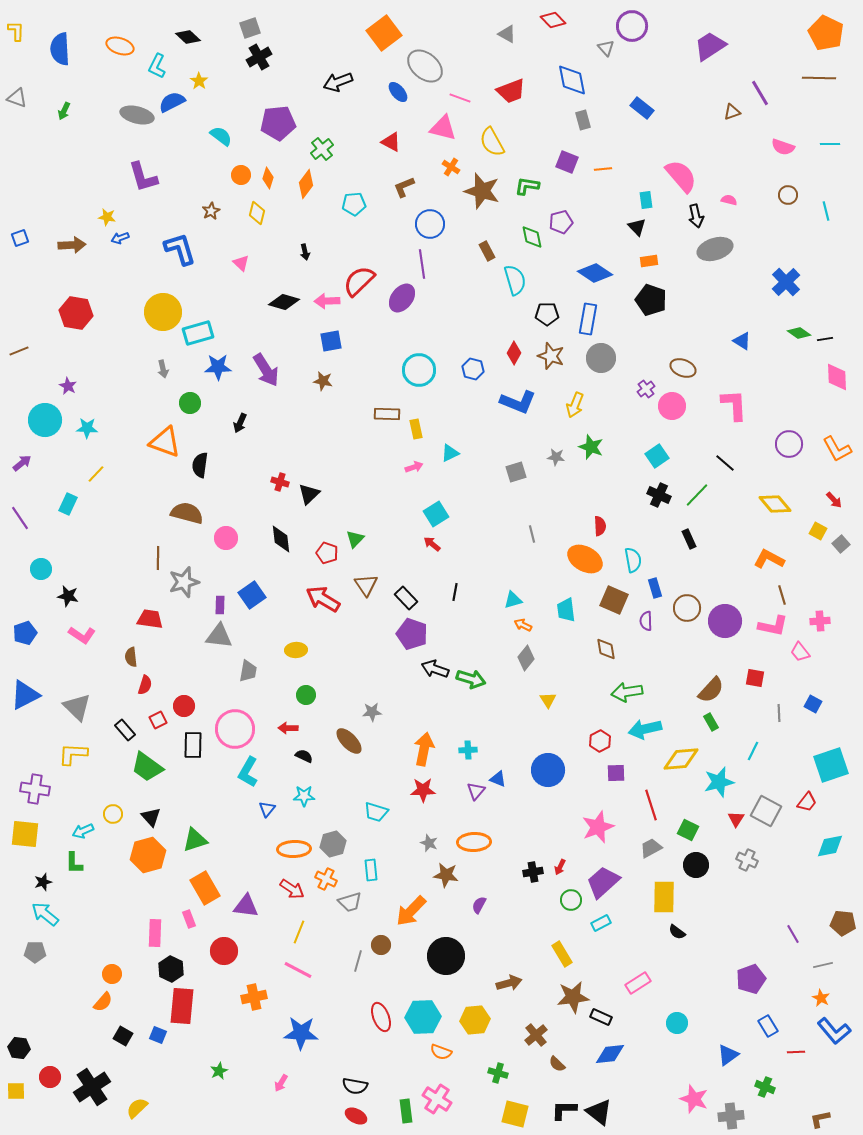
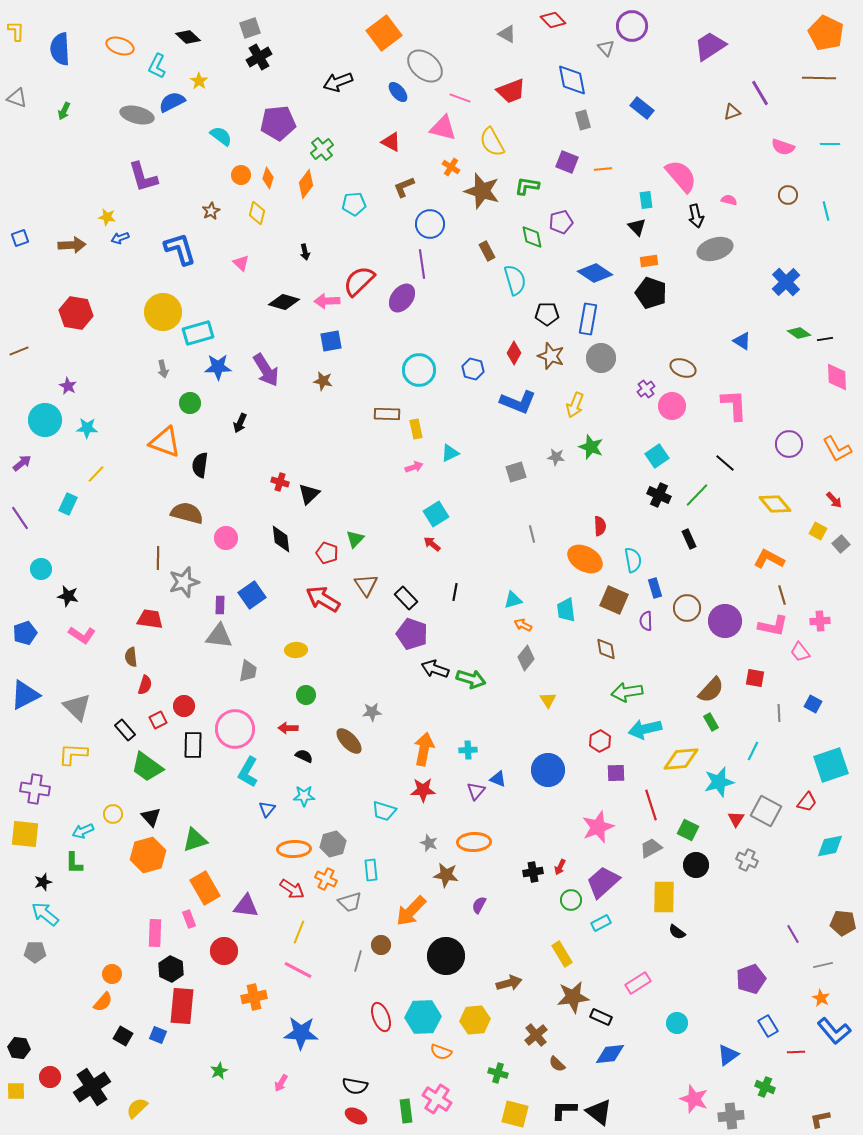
black pentagon at (651, 300): moved 7 px up
cyan trapezoid at (376, 812): moved 8 px right, 1 px up
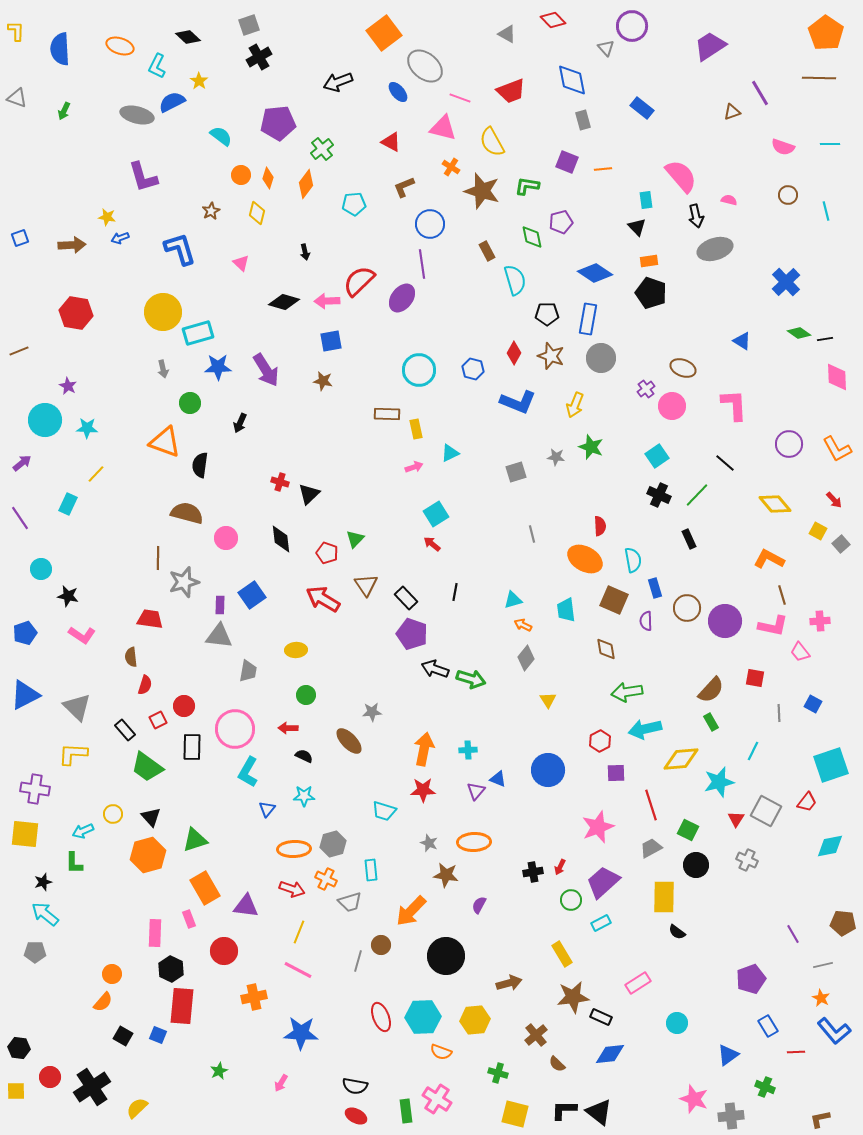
gray square at (250, 28): moved 1 px left, 3 px up
orange pentagon at (826, 33): rotated 8 degrees clockwise
black rectangle at (193, 745): moved 1 px left, 2 px down
red arrow at (292, 889): rotated 15 degrees counterclockwise
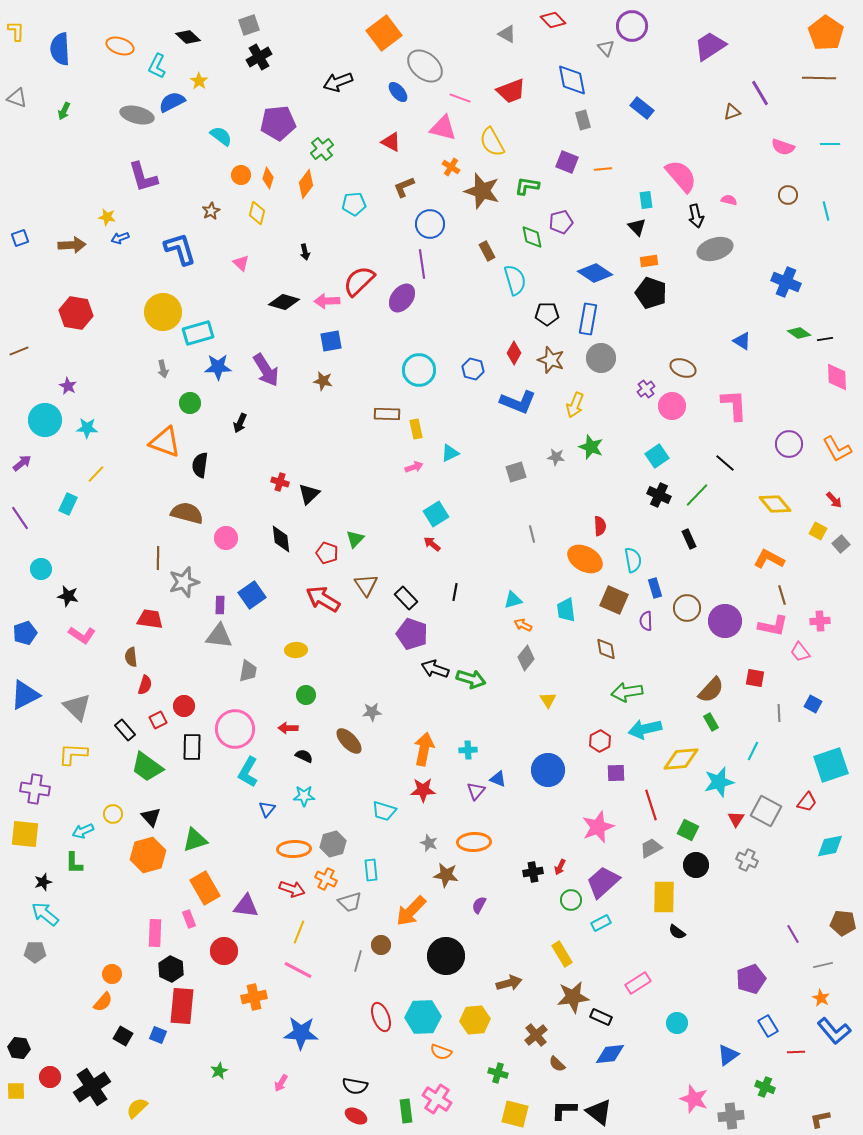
blue cross at (786, 282): rotated 24 degrees counterclockwise
brown star at (551, 356): moved 4 px down
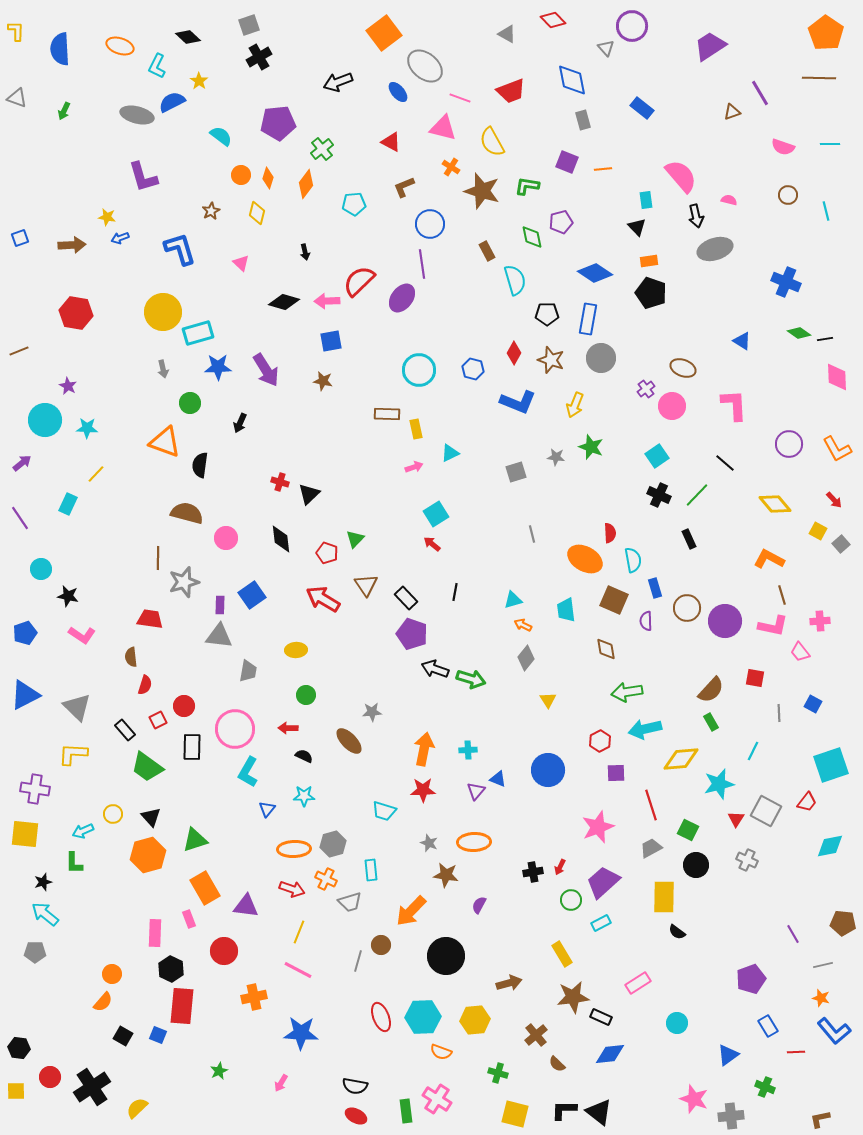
red semicircle at (600, 526): moved 10 px right, 7 px down
cyan star at (719, 782): moved 2 px down
orange star at (821, 998): rotated 12 degrees counterclockwise
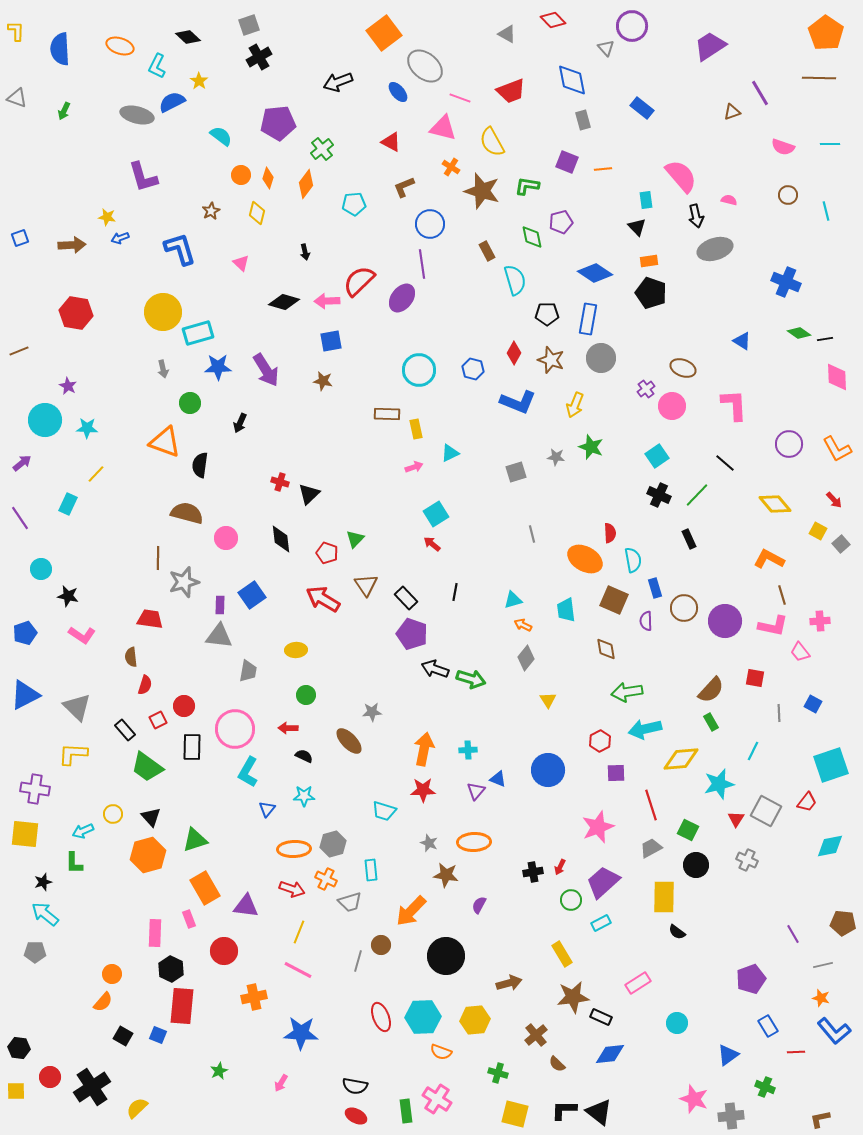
brown circle at (687, 608): moved 3 px left
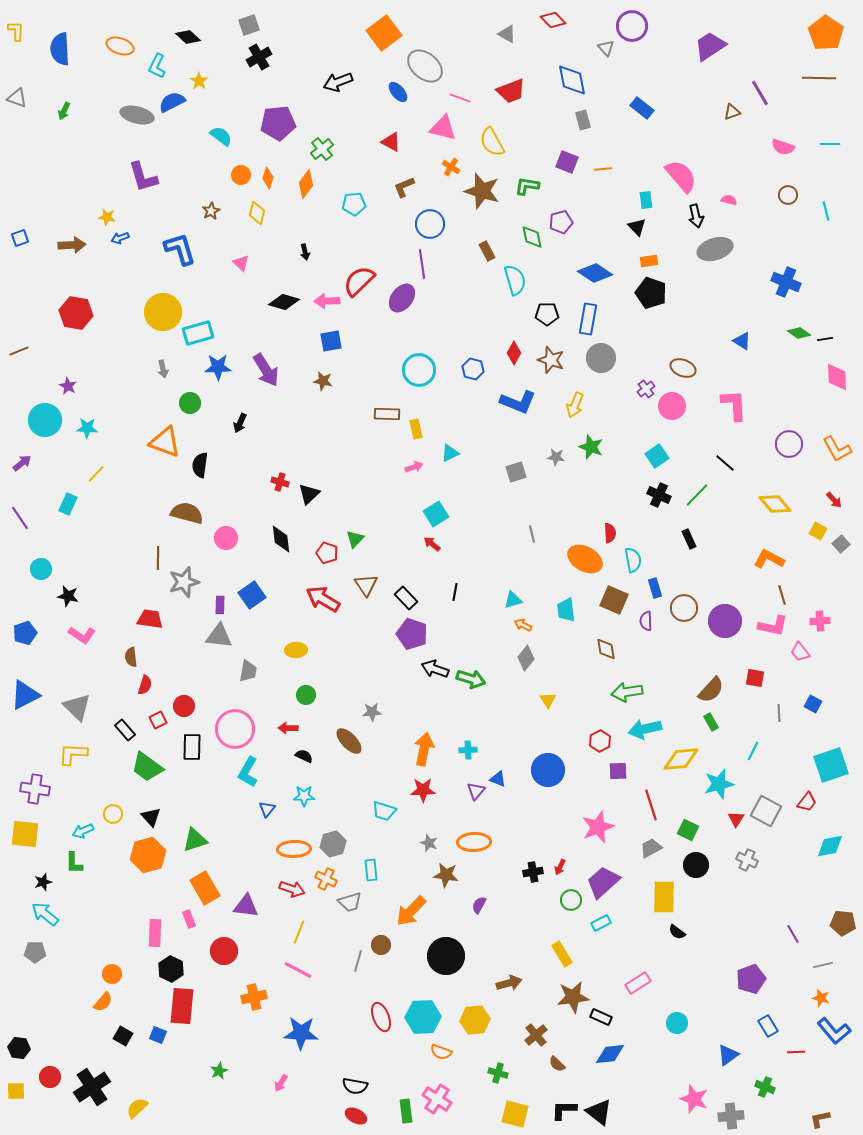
purple square at (616, 773): moved 2 px right, 2 px up
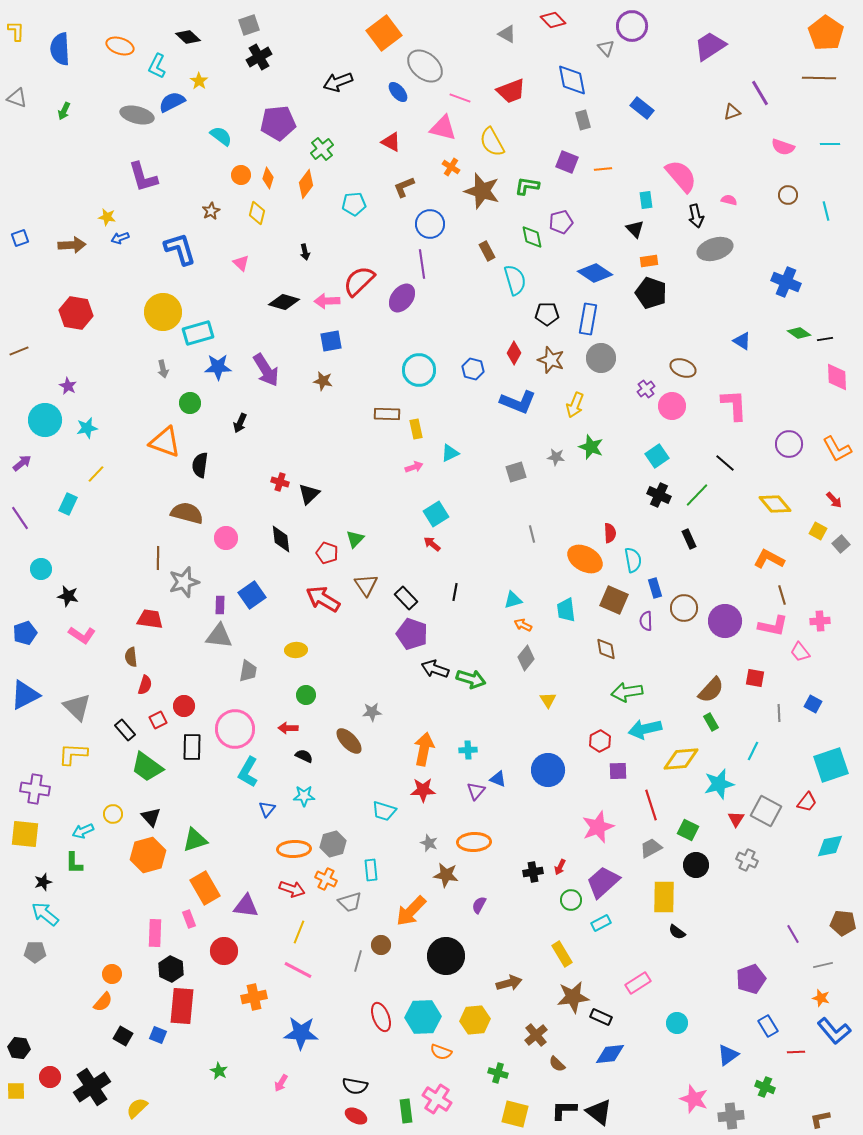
black triangle at (637, 227): moved 2 px left, 2 px down
cyan star at (87, 428): rotated 15 degrees counterclockwise
green star at (219, 1071): rotated 18 degrees counterclockwise
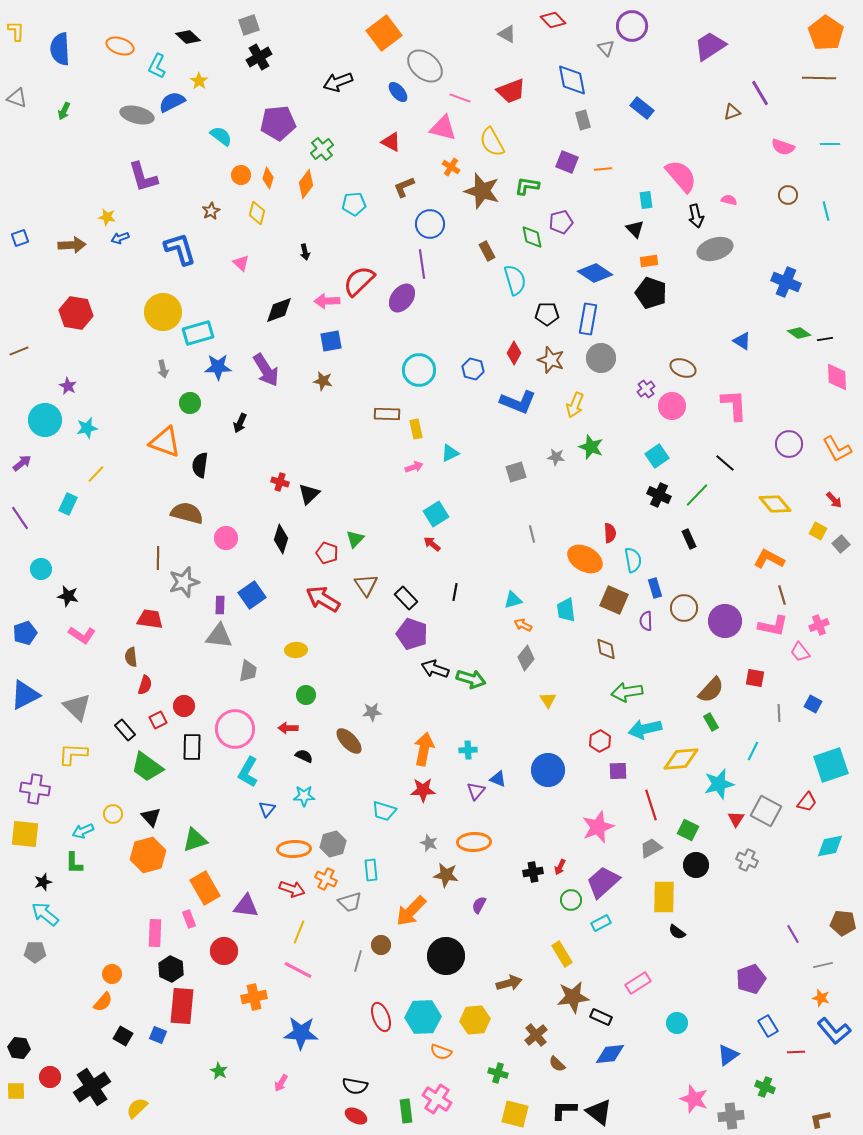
black diamond at (284, 302): moved 5 px left, 8 px down; rotated 36 degrees counterclockwise
black diamond at (281, 539): rotated 24 degrees clockwise
pink cross at (820, 621): moved 1 px left, 4 px down; rotated 18 degrees counterclockwise
